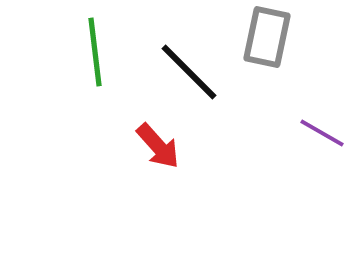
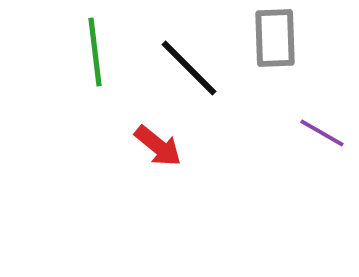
gray rectangle: moved 8 px right, 1 px down; rotated 14 degrees counterclockwise
black line: moved 4 px up
red arrow: rotated 9 degrees counterclockwise
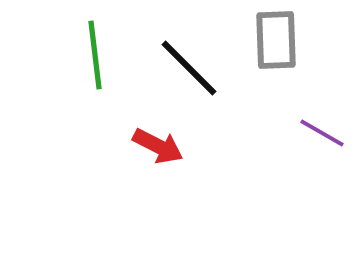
gray rectangle: moved 1 px right, 2 px down
green line: moved 3 px down
red arrow: rotated 12 degrees counterclockwise
